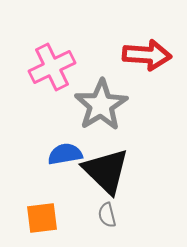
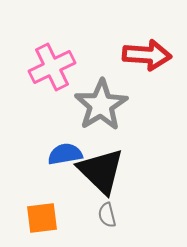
black triangle: moved 5 px left
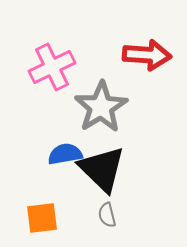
gray star: moved 2 px down
black triangle: moved 1 px right, 2 px up
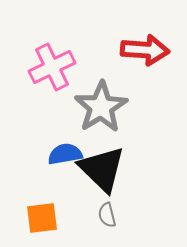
red arrow: moved 2 px left, 5 px up
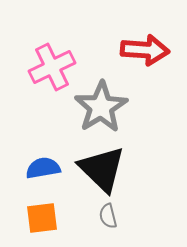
blue semicircle: moved 22 px left, 14 px down
gray semicircle: moved 1 px right, 1 px down
